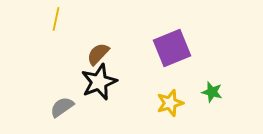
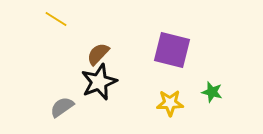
yellow line: rotated 70 degrees counterclockwise
purple square: moved 2 px down; rotated 36 degrees clockwise
yellow star: rotated 16 degrees clockwise
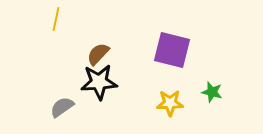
yellow line: rotated 70 degrees clockwise
black star: rotated 18 degrees clockwise
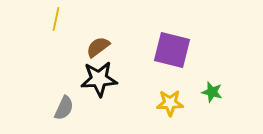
brown semicircle: moved 7 px up; rotated 10 degrees clockwise
black star: moved 3 px up
gray semicircle: moved 2 px right, 1 px down; rotated 150 degrees clockwise
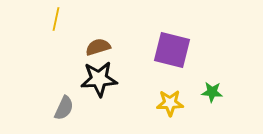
brown semicircle: rotated 20 degrees clockwise
green star: rotated 10 degrees counterclockwise
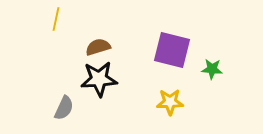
green star: moved 23 px up
yellow star: moved 1 px up
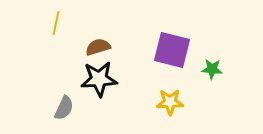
yellow line: moved 4 px down
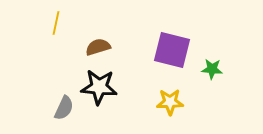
black star: moved 8 px down; rotated 9 degrees clockwise
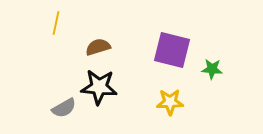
gray semicircle: rotated 35 degrees clockwise
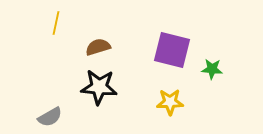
gray semicircle: moved 14 px left, 9 px down
